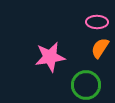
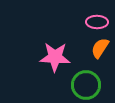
pink star: moved 5 px right; rotated 12 degrees clockwise
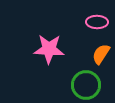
orange semicircle: moved 1 px right, 6 px down
pink star: moved 6 px left, 8 px up
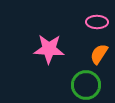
orange semicircle: moved 2 px left
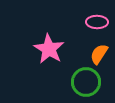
pink star: rotated 28 degrees clockwise
green circle: moved 3 px up
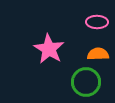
orange semicircle: moved 1 px left; rotated 55 degrees clockwise
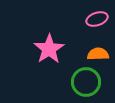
pink ellipse: moved 3 px up; rotated 20 degrees counterclockwise
pink star: rotated 8 degrees clockwise
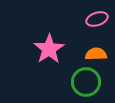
orange semicircle: moved 2 px left
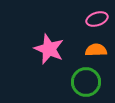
pink star: rotated 16 degrees counterclockwise
orange semicircle: moved 4 px up
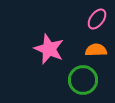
pink ellipse: rotated 35 degrees counterclockwise
green circle: moved 3 px left, 2 px up
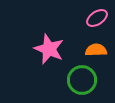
pink ellipse: moved 1 px up; rotated 20 degrees clockwise
green circle: moved 1 px left
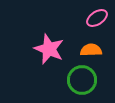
orange semicircle: moved 5 px left
